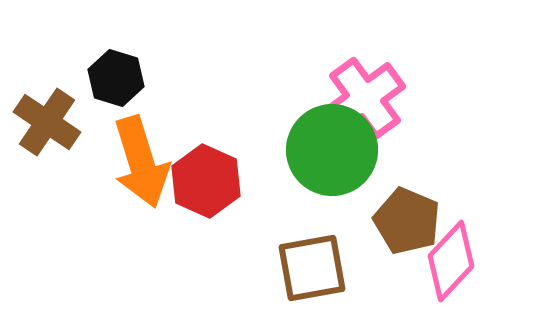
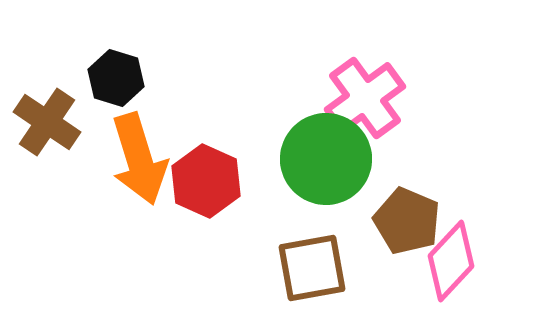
green circle: moved 6 px left, 9 px down
orange arrow: moved 2 px left, 3 px up
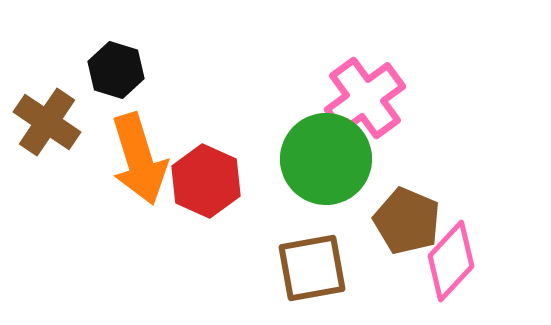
black hexagon: moved 8 px up
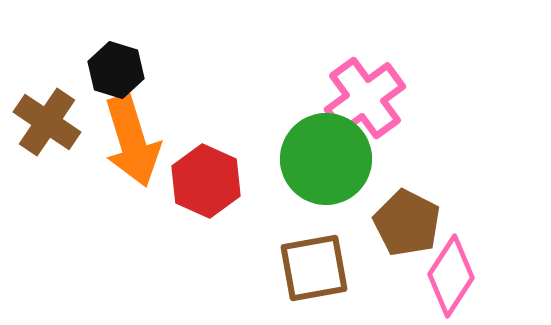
orange arrow: moved 7 px left, 18 px up
brown pentagon: moved 2 px down; rotated 4 degrees clockwise
pink diamond: moved 15 px down; rotated 10 degrees counterclockwise
brown square: moved 2 px right
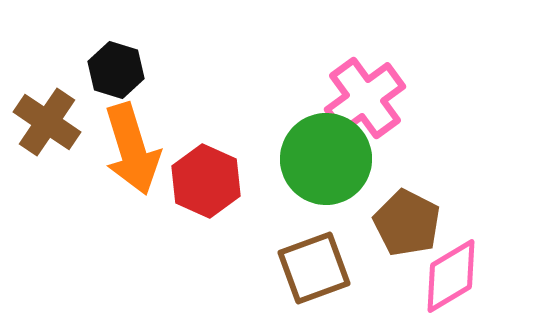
orange arrow: moved 8 px down
brown square: rotated 10 degrees counterclockwise
pink diamond: rotated 26 degrees clockwise
